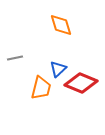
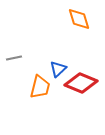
orange diamond: moved 18 px right, 6 px up
gray line: moved 1 px left
orange trapezoid: moved 1 px left, 1 px up
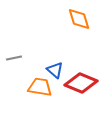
blue triangle: moved 3 px left, 1 px down; rotated 36 degrees counterclockwise
orange trapezoid: rotated 95 degrees counterclockwise
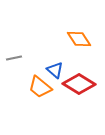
orange diamond: moved 20 px down; rotated 15 degrees counterclockwise
red diamond: moved 2 px left, 1 px down; rotated 8 degrees clockwise
orange trapezoid: rotated 150 degrees counterclockwise
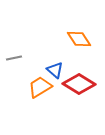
orange trapezoid: rotated 110 degrees clockwise
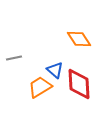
red diamond: rotated 56 degrees clockwise
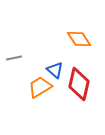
red diamond: rotated 16 degrees clockwise
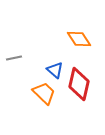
orange trapezoid: moved 4 px right, 6 px down; rotated 75 degrees clockwise
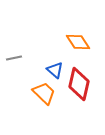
orange diamond: moved 1 px left, 3 px down
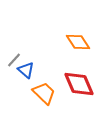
gray line: moved 2 px down; rotated 35 degrees counterclockwise
blue triangle: moved 29 px left
red diamond: rotated 36 degrees counterclockwise
